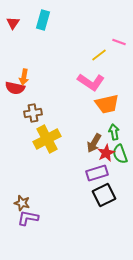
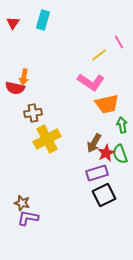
pink line: rotated 40 degrees clockwise
green arrow: moved 8 px right, 7 px up
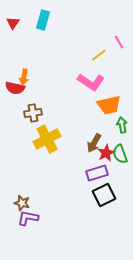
orange trapezoid: moved 2 px right, 1 px down
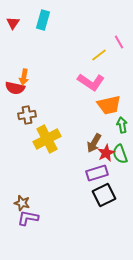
brown cross: moved 6 px left, 2 px down
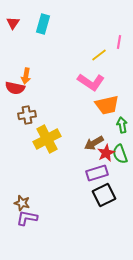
cyan rectangle: moved 4 px down
pink line: rotated 40 degrees clockwise
orange arrow: moved 2 px right, 1 px up
orange trapezoid: moved 2 px left
brown arrow: rotated 30 degrees clockwise
purple L-shape: moved 1 px left
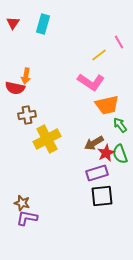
pink line: rotated 40 degrees counterclockwise
green arrow: moved 2 px left; rotated 28 degrees counterclockwise
black square: moved 2 px left, 1 px down; rotated 20 degrees clockwise
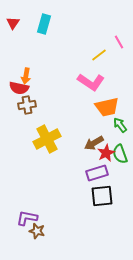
cyan rectangle: moved 1 px right
red semicircle: moved 4 px right
orange trapezoid: moved 2 px down
brown cross: moved 10 px up
brown star: moved 15 px right, 28 px down
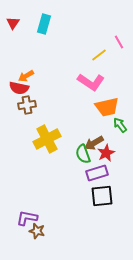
orange arrow: rotated 49 degrees clockwise
green semicircle: moved 37 px left
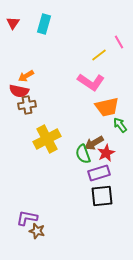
red semicircle: moved 3 px down
purple rectangle: moved 2 px right
